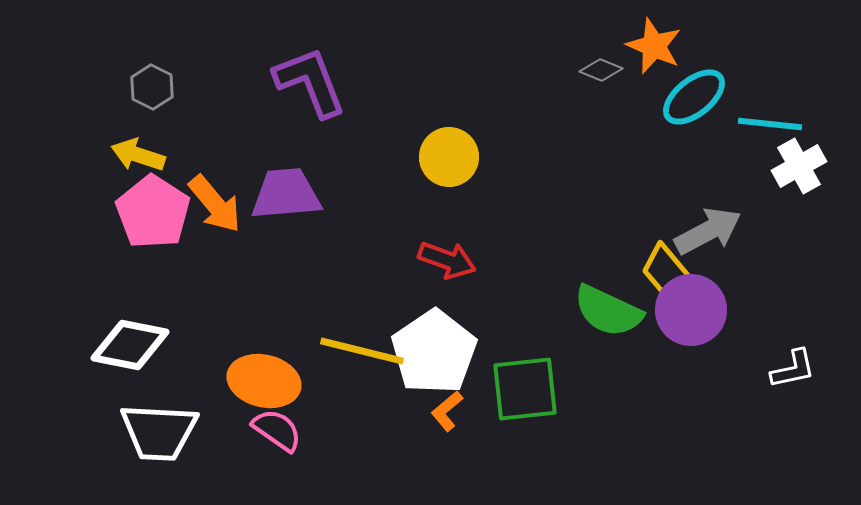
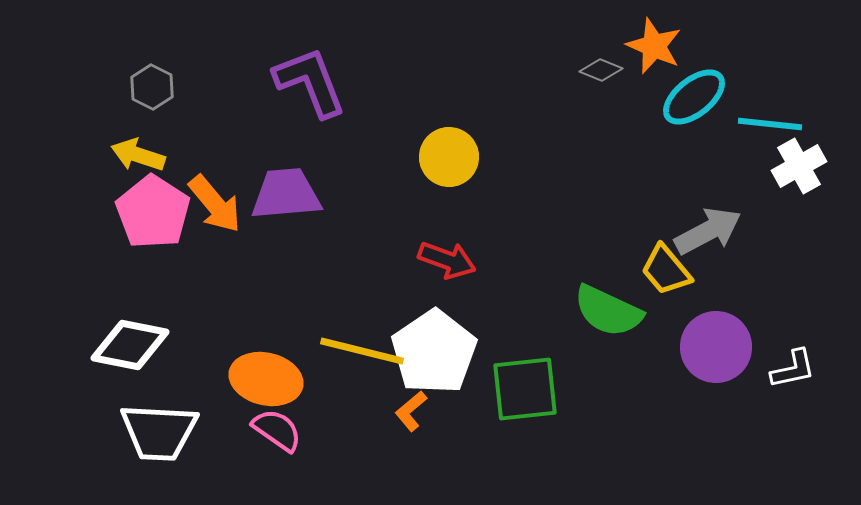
purple circle: moved 25 px right, 37 px down
orange ellipse: moved 2 px right, 2 px up
orange L-shape: moved 36 px left
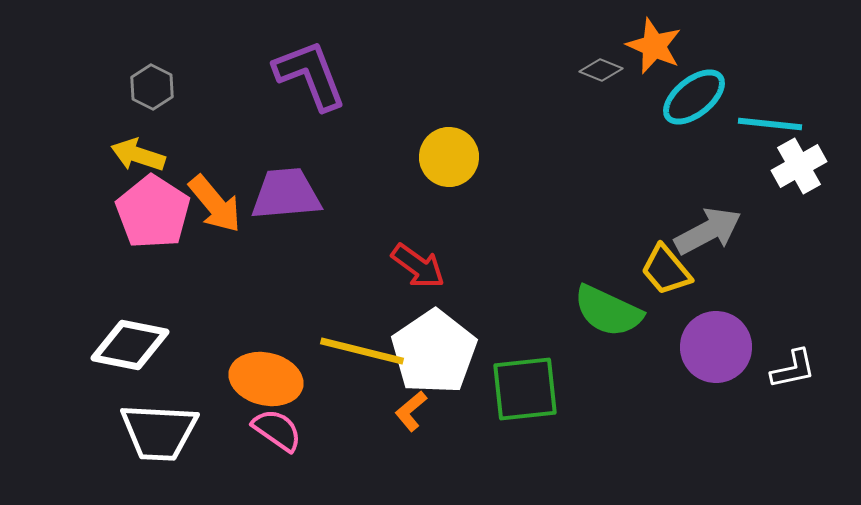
purple L-shape: moved 7 px up
red arrow: moved 29 px left, 6 px down; rotated 16 degrees clockwise
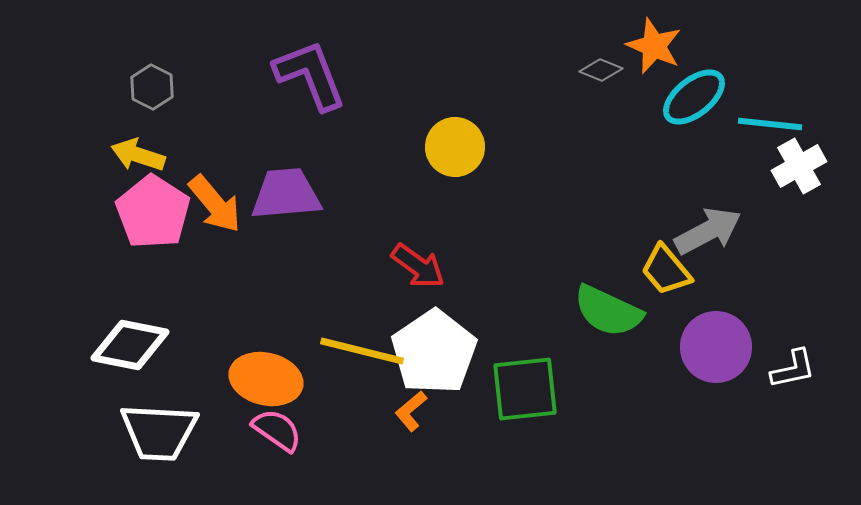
yellow circle: moved 6 px right, 10 px up
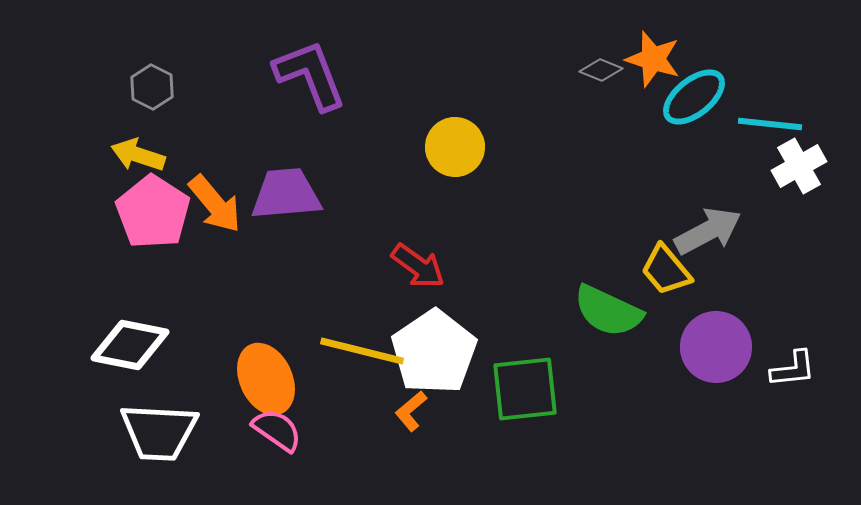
orange star: moved 1 px left, 13 px down; rotated 6 degrees counterclockwise
white L-shape: rotated 6 degrees clockwise
orange ellipse: rotated 52 degrees clockwise
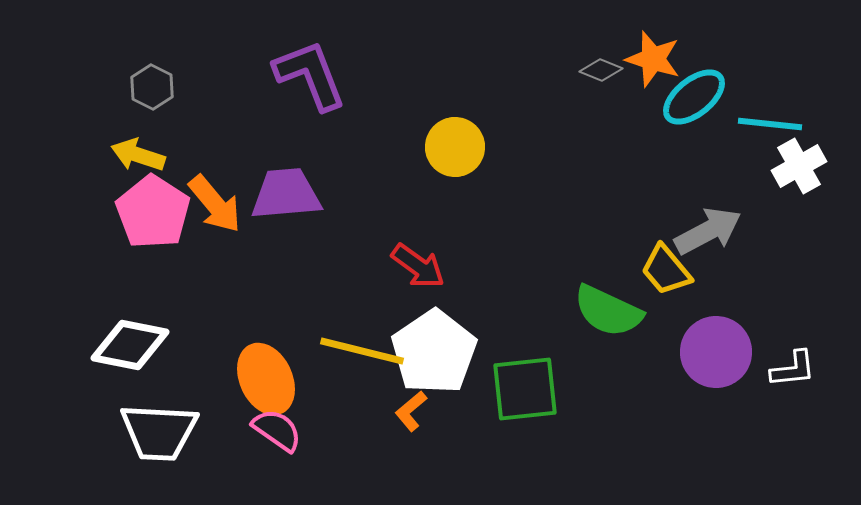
purple circle: moved 5 px down
